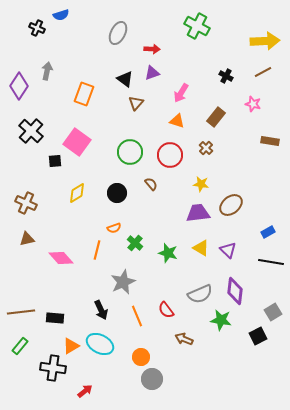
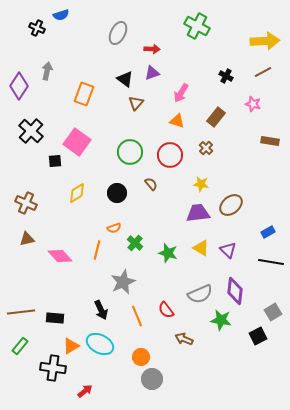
pink diamond at (61, 258): moved 1 px left, 2 px up
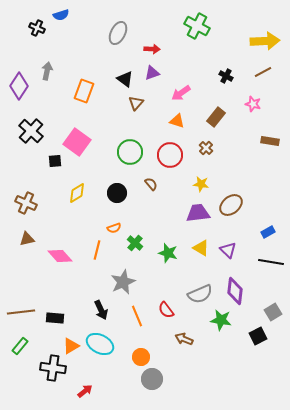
pink arrow at (181, 93): rotated 24 degrees clockwise
orange rectangle at (84, 94): moved 3 px up
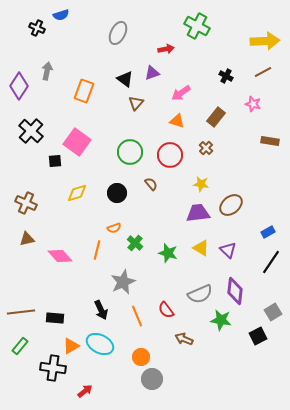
red arrow at (152, 49): moved 14 px right; rotated 14 degrees counterclockwise
yellow diamond at (77, 193): rotated 15 degrees clockwise
black line at (271, 262): rotated 65 degrees counterclockwise
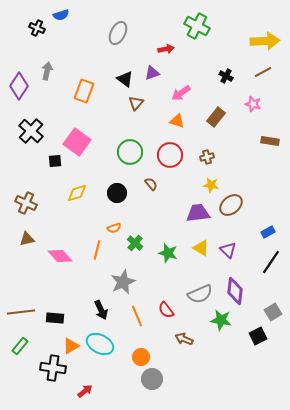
brown cross at (206, 148): moved 1 px right, 9 px down; rotated 32 degrees clockwise
yellow star at (201, 184): moved 10 px right, 1 px down
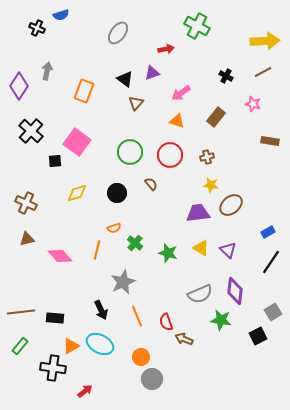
gray ellipse at (118, 33): rotated 10 degrees clockwise
red semicircle at (166, 310): moved 12 px down; rotated 18 degrees clockwise
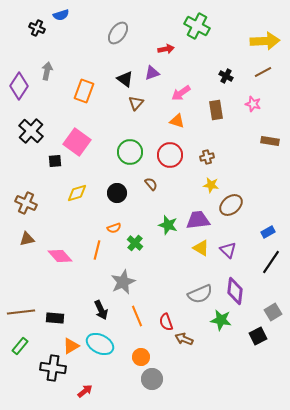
brown rectangle at (216, 117): moved 7 px up; rotated 48 degrees counterclockwise
purple trapezoid at (198, 213): moved 7 px down
green star at (168, 253): moved 28 px up
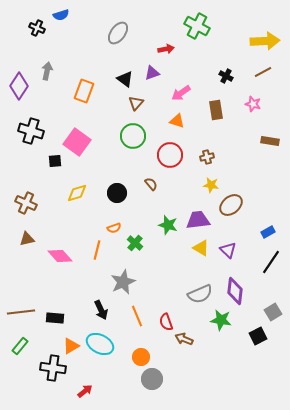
black cross at (31, 131): rotated 25 degrees counterclockwise
green circle at (130, 152): moved 3 px right, 16 px up
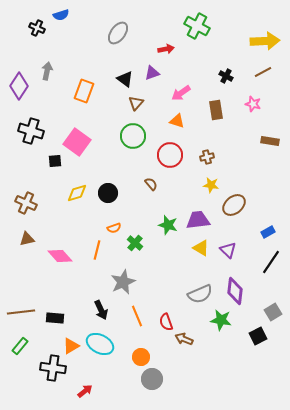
black circle at (117, 193): moved 9 px left
brown ellipse at (231, 205): moved 3 px right
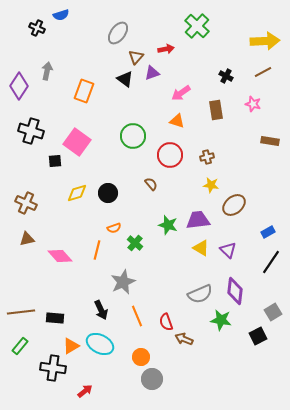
green cross at (197, 26): rotated 15 degrees clockwise
brown triangle at (136, 103): moved 46 px up
